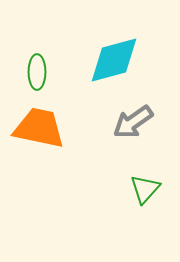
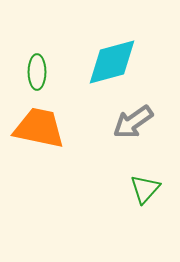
cyan diamond: moved 2 px left, 2 px down
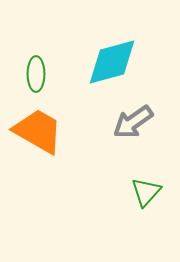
green ellipse: moved 1 px left, 2 px down
orange trapezoid: moved 1 px left, 3 px down; rotated 18 degrees clockwise
green triangle: moved 1 px right, 3 px down
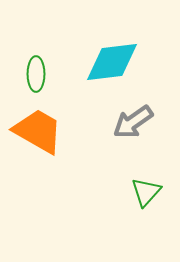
cyan diamond: rotated 8 degrees clockwise
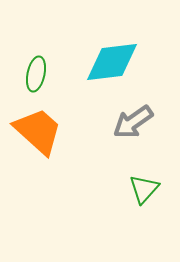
green ellipse: rotated 12 degrees clockwise
orange trapezoid: rotated 12 degrees clockwise
green triangle: moved 2 px left, 3 px up
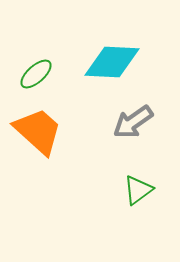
cyan diamond: rotated 10 degrees clockwise
green ellipse: rotated 36 degrees clockwise
green triangle: moved 6 px left, 1 px down; rotated 12 degrees clockwise
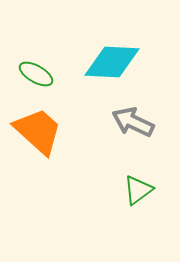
green ellipse: rotated 72 degrees clockwise
gray arrow: rotated 60 degrees clockwise
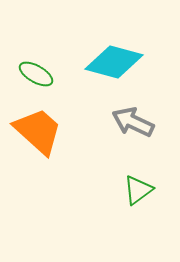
cyan diamond: moved 2 px right; rotated 12 degrees clockwise
